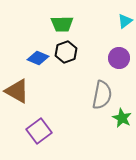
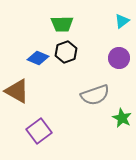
cyan triangle: moved 3 px left
gray semicircle: moved 7 px left; rotated 60 degrees clockwise
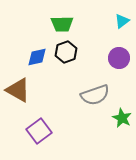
blue diamond: moved 1 px left, 1 px up; rotated 35 degrees counterclockwise
brown triangle: moved 1 px right, 1 px up
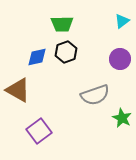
purple circle: moved 1 px right, 1 px down
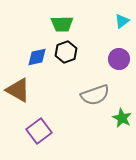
purple circle: moved 1 px left
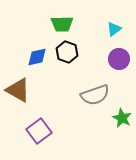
cyan triangle: moved 8 px left, 8 px down
black hexagon: moved 1 px right; rotated 20 degrees counterclockwise
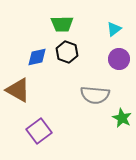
gray semicircle: rotated 24 degrees clockwise
